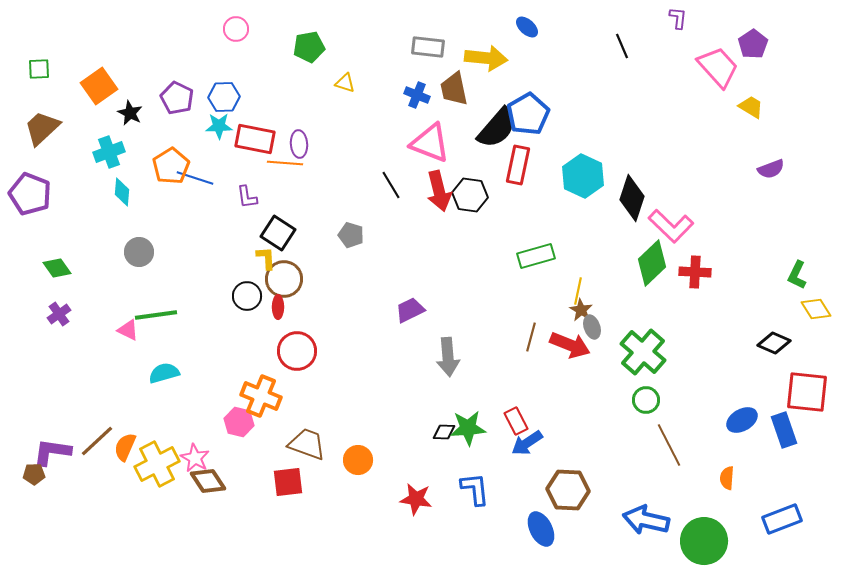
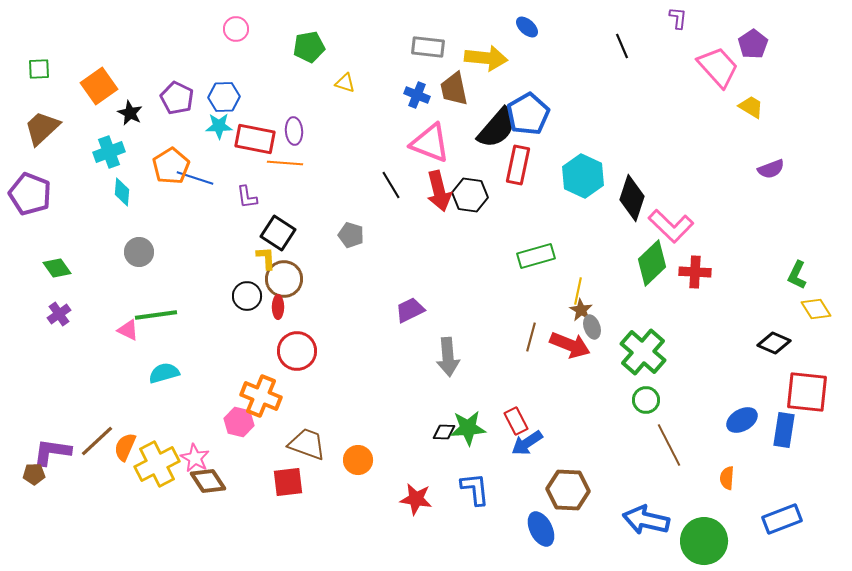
purple ellipse at (299, 144): moved 5 px left, 13 px up
blue rectangle at (784, 430): rotated 28 degrees clockwise
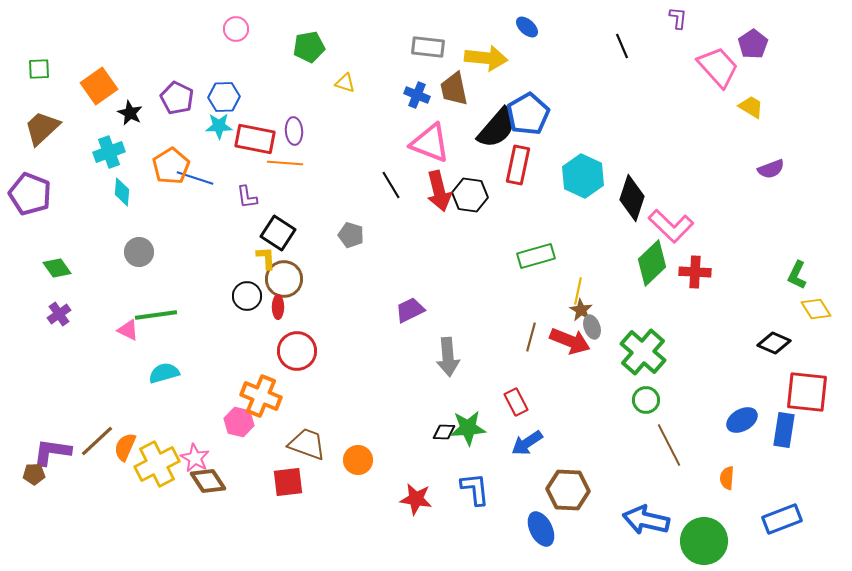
red arrow at (570, 345): moved 4 px up
red rectangle at (516, 421): moved 19 px up
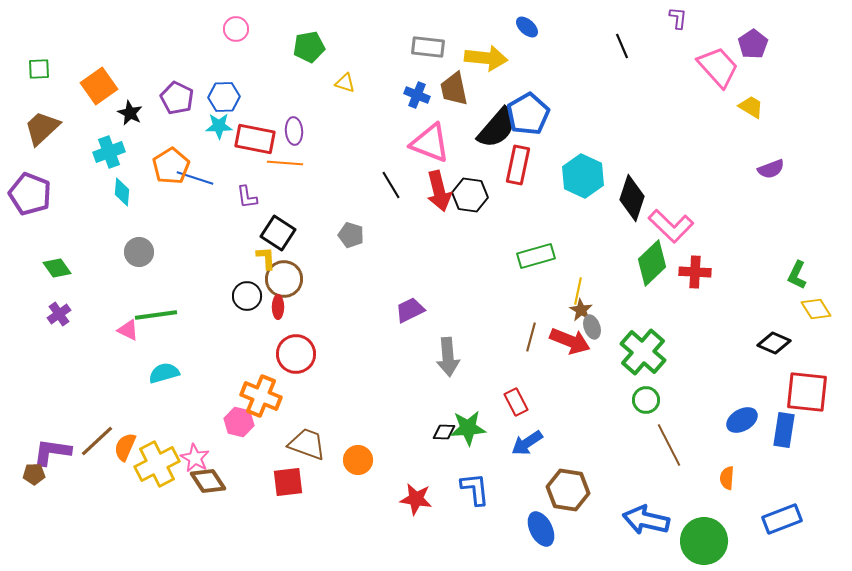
red circle at (297, 351): moved 1 px left, 3 px down
brown hexagon at (568, 490): rotated 6 degrees clockwise
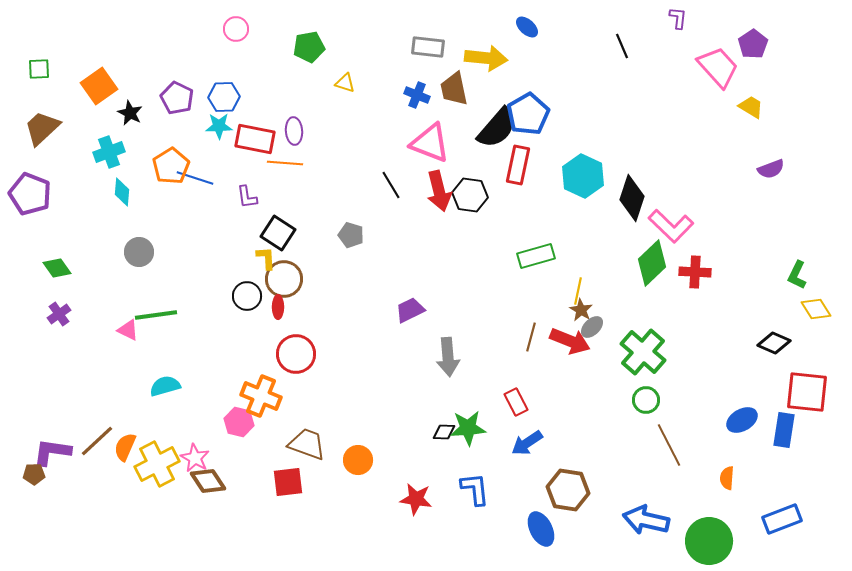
gray ellipse at (592, 327): rotated 65 degrees clockwise
cyan semicircle at (164, 373): moved 1 px right, 13 px down
green circle at (704, 541): moved 5 px right
